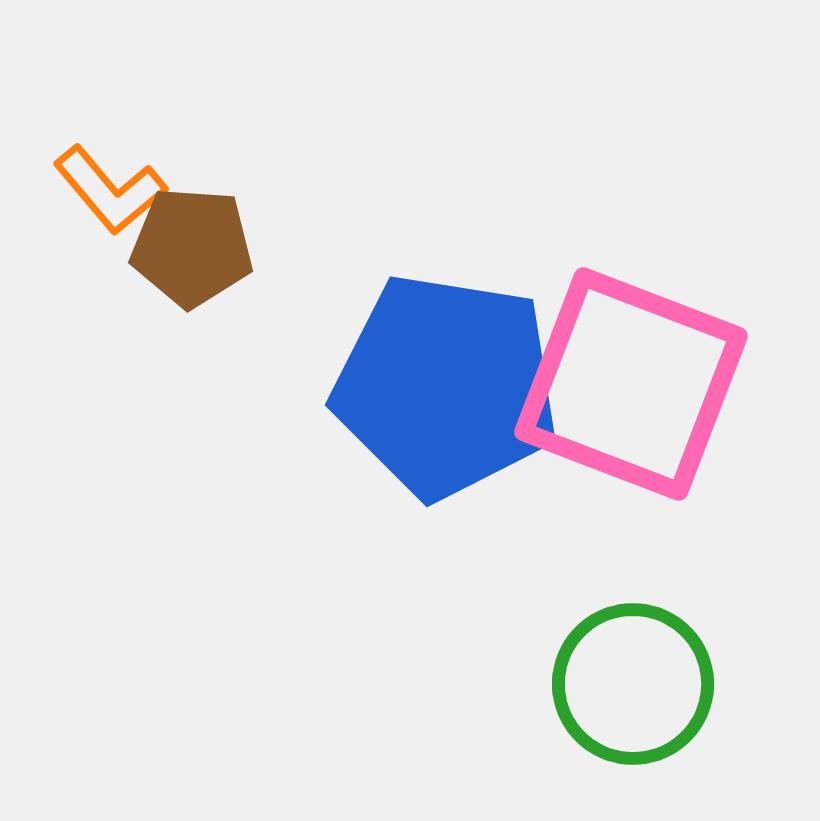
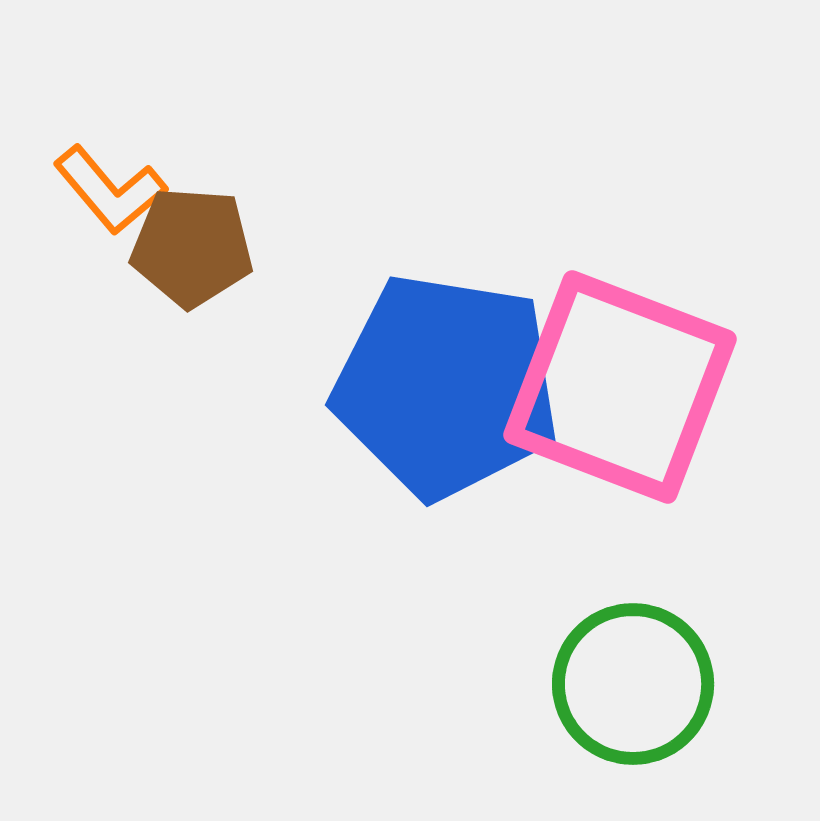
pink square: moved 11 px left, 3 px down
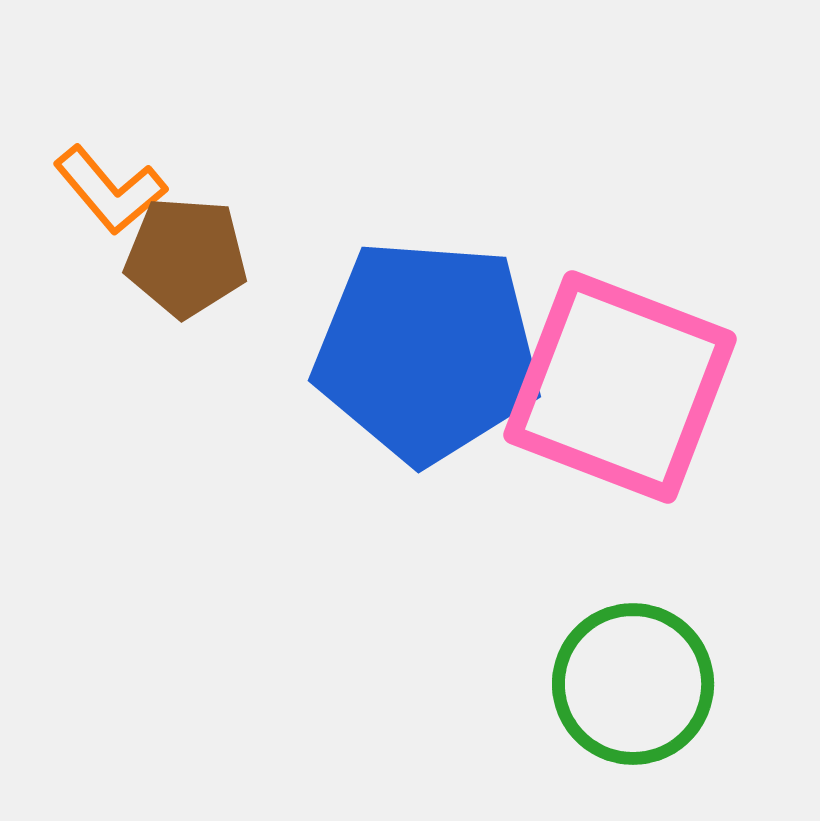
brown pentagon: moved 6 px left, 10 px down
blue pentagon: moved 19 px left, 35 px up; rotated 5 degrees counterclockwise
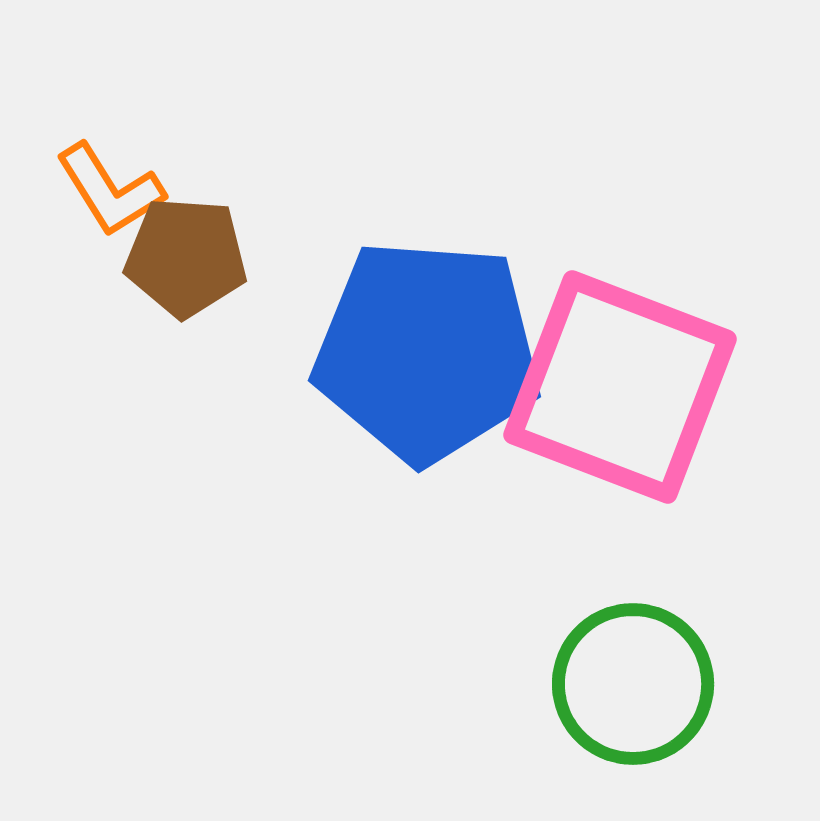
orange L-shape: rotated 8 degrees clockwise
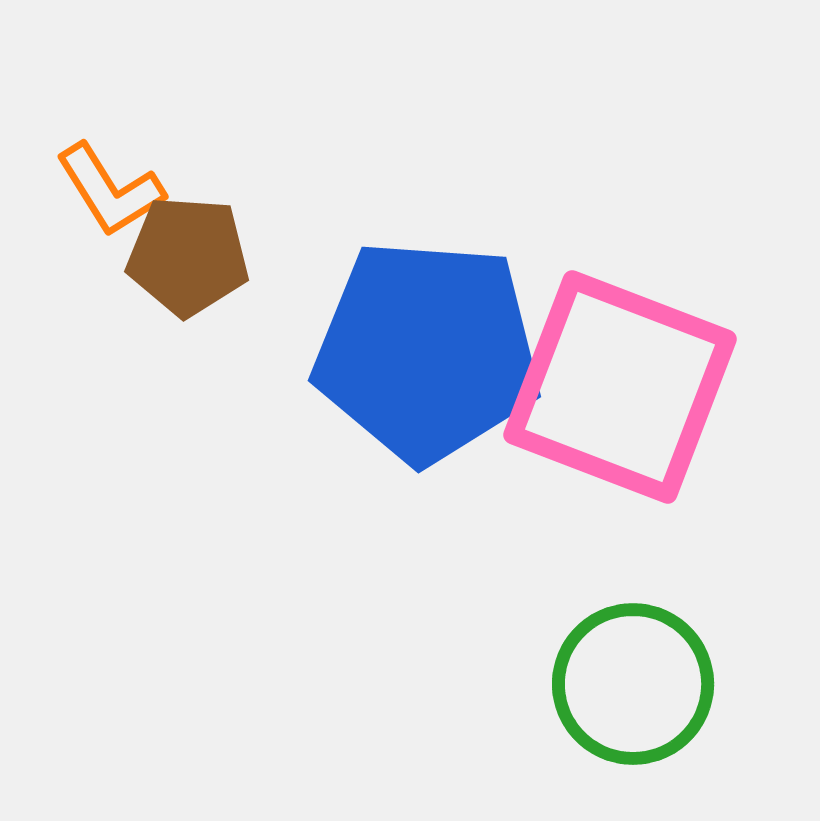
brown pentagon: moved 2 px right, 1 px up
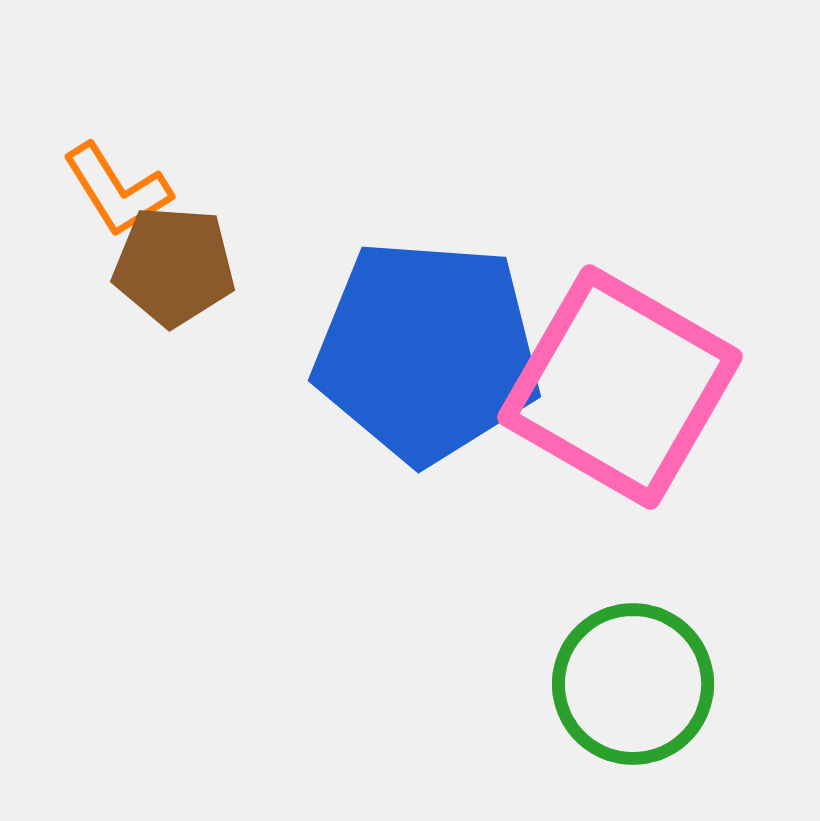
orange L-shape: moved 7 px right
brown pentagon: moved 14 px left, 10 px down
pink square: rotated 9 degrees clockwise
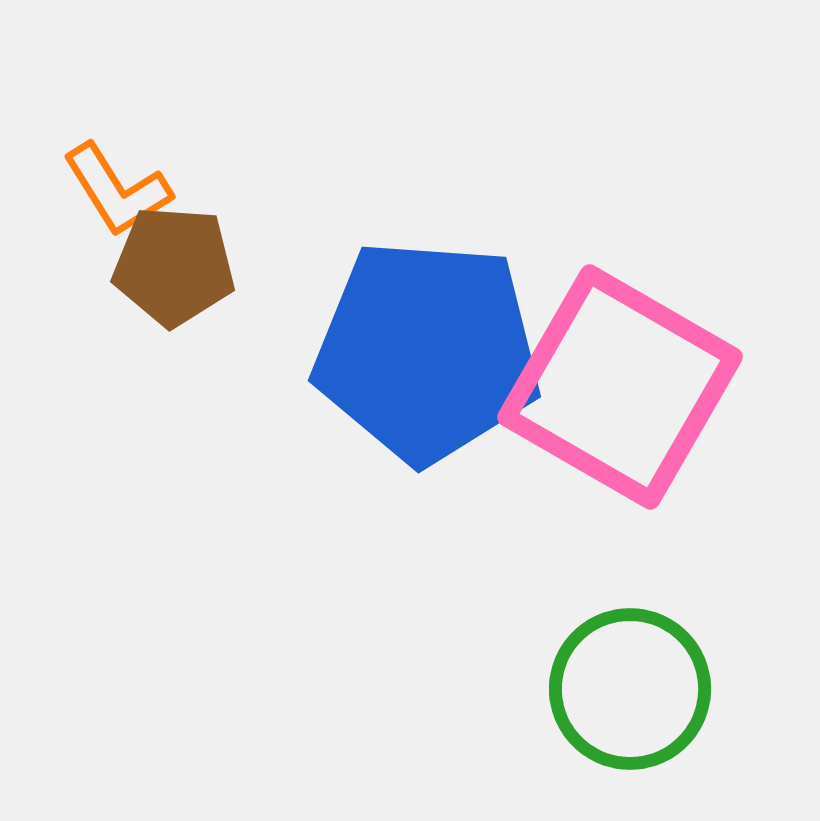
green circle: moved 3 px left, 5 px down
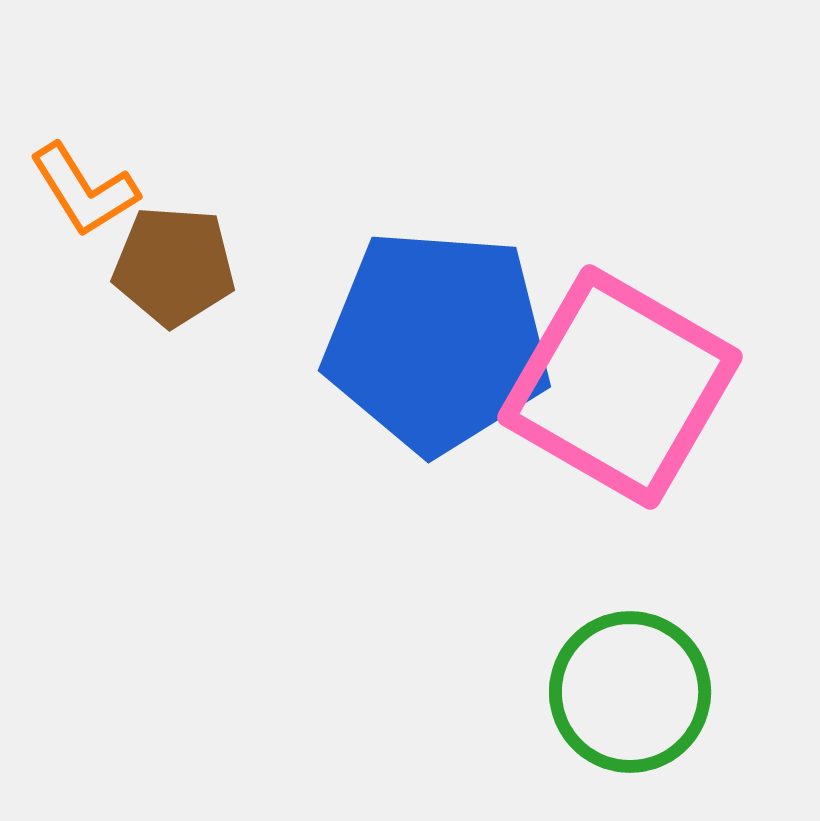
orange L-shape: moved 33 px left
blue pentagon: moved 10 px right, 10 px up
green circle: moved 3 px down
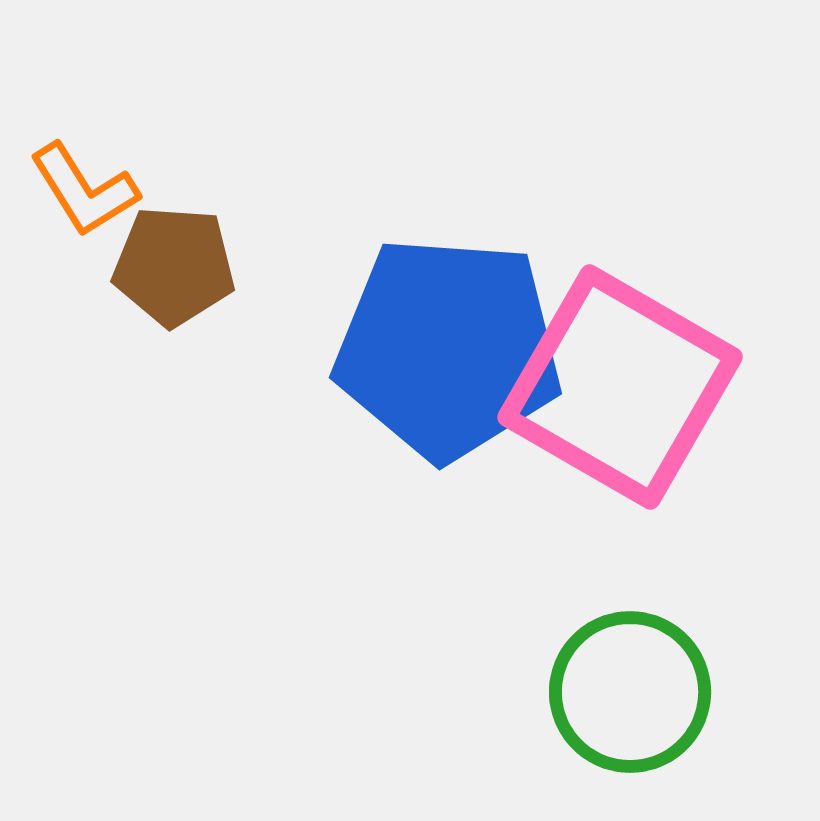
blue pentagon: moved 11 px right, 7 px down
